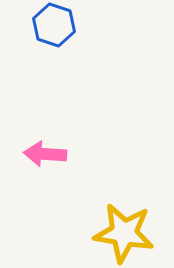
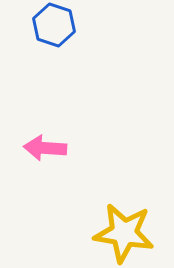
pink arrow: moved 6 px up
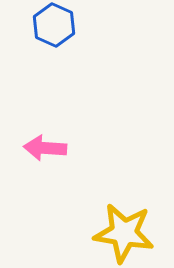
blue hexagon: rotated 6 degrees clockwise
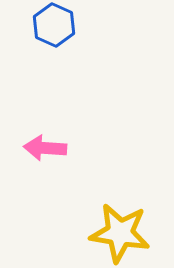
yellow star: moved 4 px left
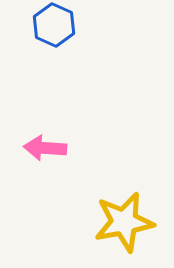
yellow star: moved 4 px right, 11 px up; rotated 20 degrees counterclockwise
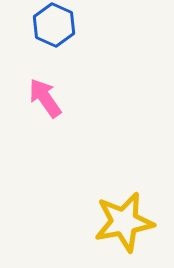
pink arrow: moved 50 px up; rotated 51 degrees clockwise
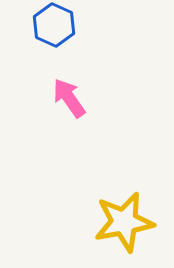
pink arrow: moved 24 px right
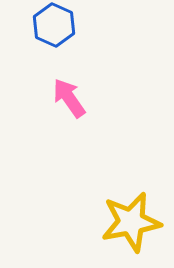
yellow star: moved 7 px right
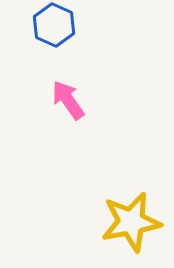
pink arrow: moved 1 px left, 2 px down
